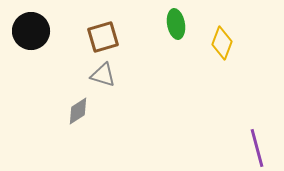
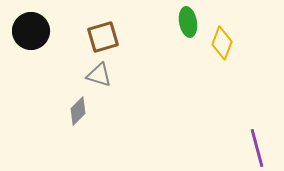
green ellipse: moved 12 px right, 2 px up
gray triangle: moved 4 px left
gray diamond: rotated 12 degrees counterclockwise
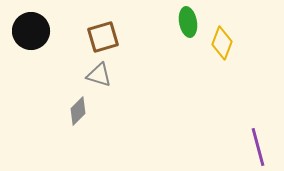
purple line: moved 1 px right, 1 px up
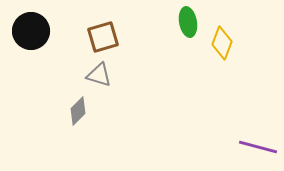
purple line: rotated 60 degrees counterclockwise
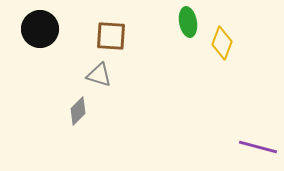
black circle: moved 9 px right, 2 px up
brown square: moved 8 px right, 1 px up; rotated 20 degrees clockwise
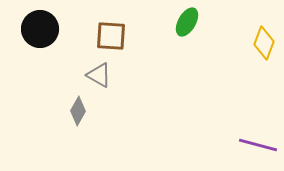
green ellipse: moved 1 px left; rotated 40 degrees clockwise
yellow diamond: moved 42 px right
gray triangle: rotated 12 degrees clockwise
gray diamond: rotated 16 degrees counterclockwise
purple line: moved 2 px up
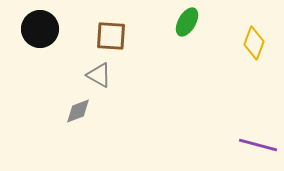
yellow diamond: moved 10 px left
gray diamond: rotated 40 degrees clockwise
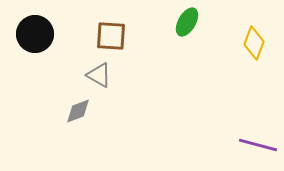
black circle: moved 5 px left, 5 px down
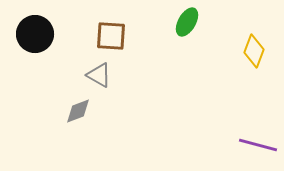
yellow diamond: moved 8 px down
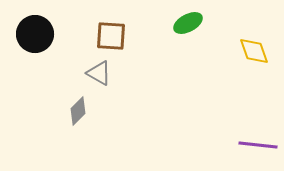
green ellipse: moved 1 px right, 1 px down; rotated 32 degrees clockwise
yellow diamond: rotated 40 degrees counterclockwise
gray triangle: moved 2 px up
gray diamond: rotated 24 degrees counterclockwise
purple line: rotated 9 degrees counterclockwise
